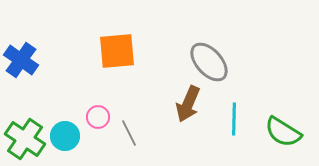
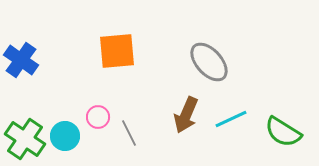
brown arrow: moved 2 px left, 11 px down
cyan line: moved 3 px left; rotated 64 degrees clockwise
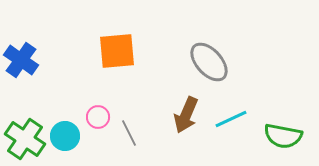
green semicircle: moved 4 px down; rotated 21 degrees counterclockwise
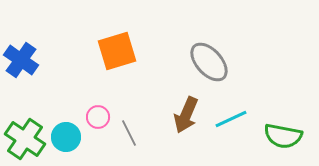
orange square: rotated 12 degrees counterclockwise
cyan circle: moved 1 px right, 1 px down
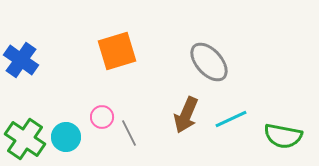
pink circle: moved 4 px right
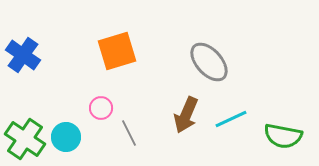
blue cross: moved 2 px right, 5 px up
pink circle: moved 1 px left, 9 px up
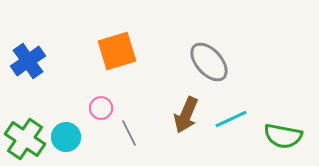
blue cross: moved 5 px right, 6 px down; rotated 20 degrees clockwise
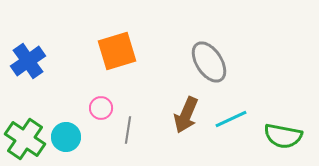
gray ellipse: rotated 9 degrees clockwise
gray line: moved 1 px left, 3 px up; rotated 36 degrees clockwise
